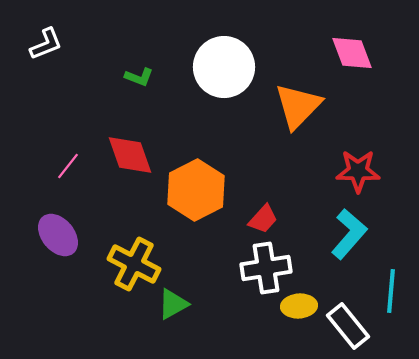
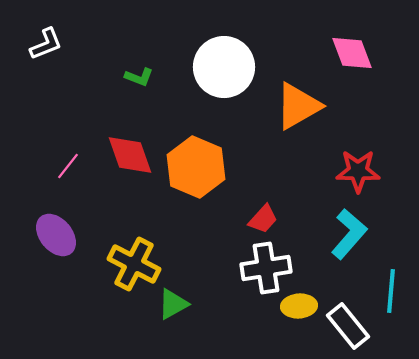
orange triangle: rotated 16 degrees clockwise
orange hexagon: moved 23 px up; rotated 10 degrees counterclockwise
purple ellipse: moved 2 px left
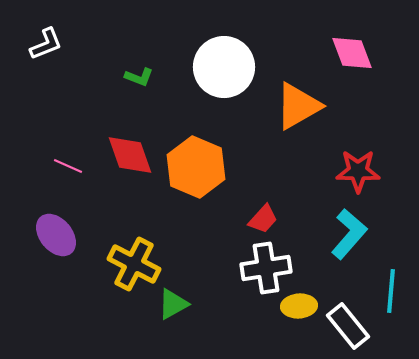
pink line: rotated 76 degrees clockwise
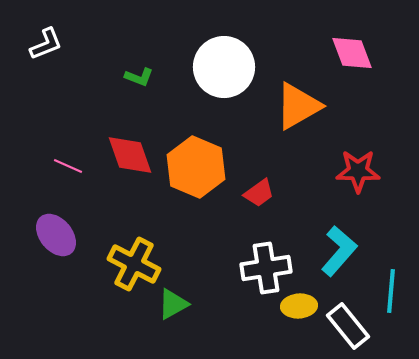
red trapezoid: moved 4 px left, 26 px up; rotated 12 degrees clockwise
cyan L-shape: moved 10 px left, 17 px down
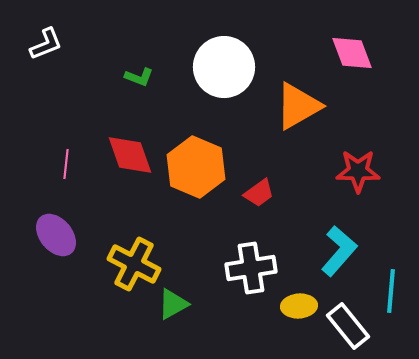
pink line: moved 2 px left, 2 px up; rotated 72 degrees clockwise
white cross: moved 15 px left
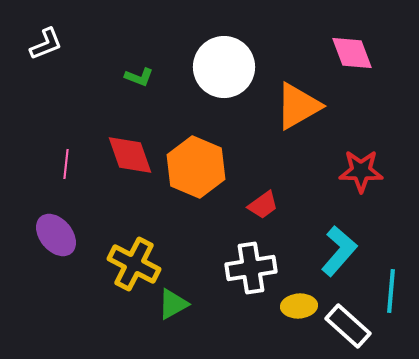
red star: moved 3 px right
red trapezoid: moved 4 px right, 12 px down
white rectangle: rotated 9 degrees counterclockwise
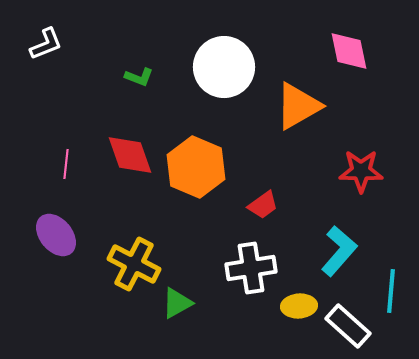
pink diamond: moved 3 px left, 2 px up; rotated 9 degrees clockwise
green triangle: moved 4 px right, 1 px up
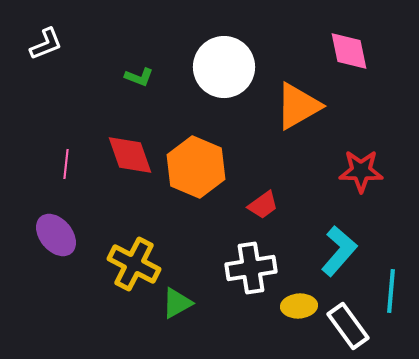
white rectangle: rotated 12 degrees clockwise
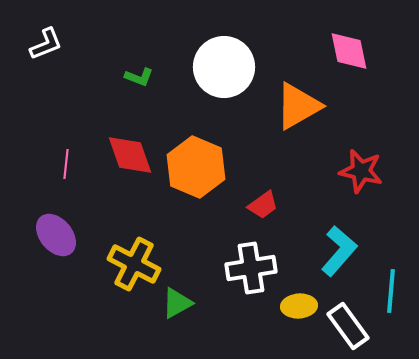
red star: rotated 12 degrees clockwise
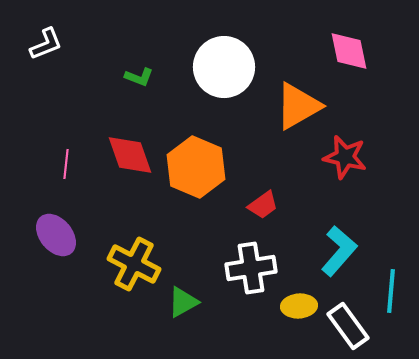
red star: moved 16 px left, 14 px up
green triangle: moved 6 px right, 1 px up
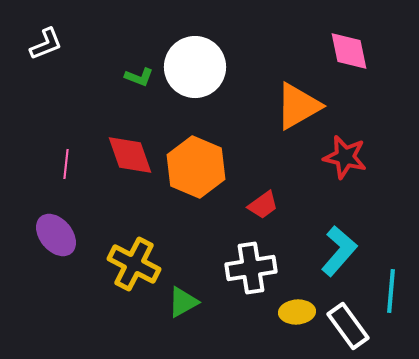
white circle: moved 29 px left
yellow ellipse: moved 2 px left, 6 px down
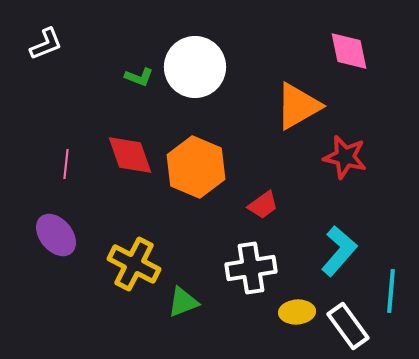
green triangle: rotated 8 degrees clockwise
